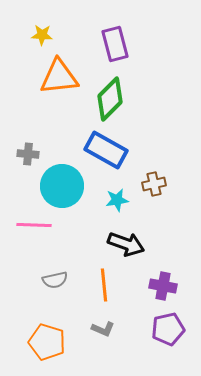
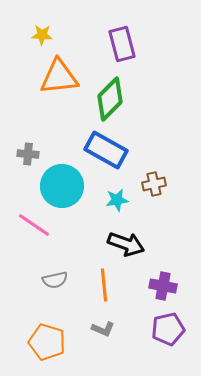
purple rectangle: moved 7 px right
pink line: rotated 32 degrees clockwise
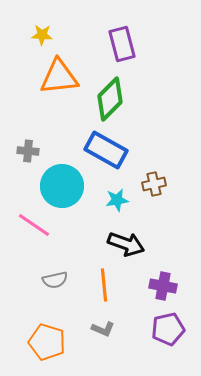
gray cross: moved 3 px up
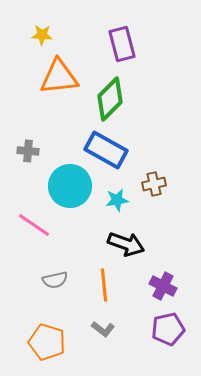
cyan circle: moved 8 px right
purple cross: rotated 16 degrees clockwise
gray L-shape: rotated 15 degrees clockwise
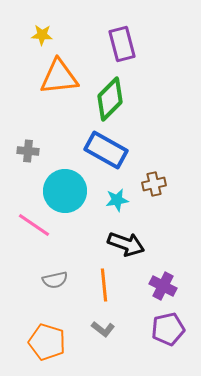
cyan circle: moved 5 px left, 5 px down
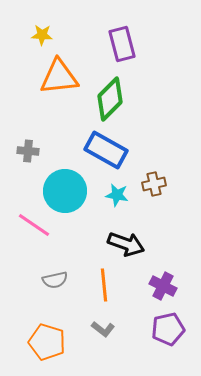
cyan star: moved 5 px up; rotated 20 degrees clockwise
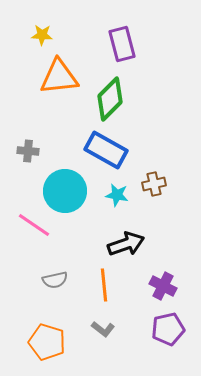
black arrow: rotated 39 degrees counterclockwise
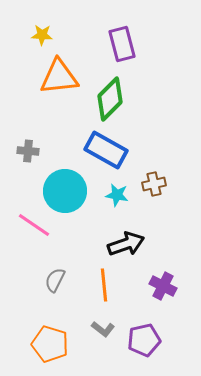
gray semicircle: rotated 130 degrees clockwise
purple pentagon: moved 24 px left, 11 px down
orange pentagon: moved 3 px right, 2 px down
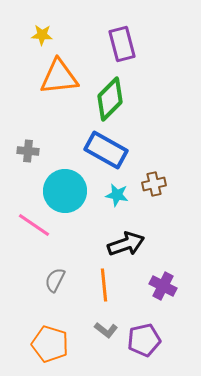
gray L-shape: moved 3 px right, 1 px down
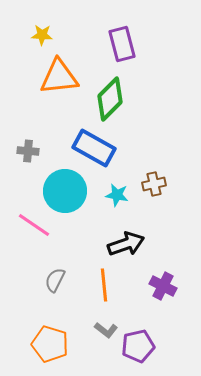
blue rectangle: moved 12 px left, 2 px up
purple pentagon: moved 6 px left, 6 px down
